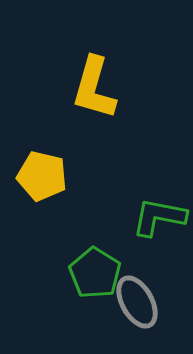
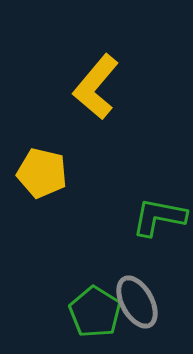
yellow L-shape: moved 2 px right, 1 px up; rotated 24 degrees clockwise
yellow pentagon: moved 3 px up
green pentagon: moved 39 px down
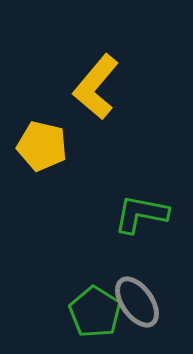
yellow pentagon: moved 27 px up
green L-shape: moved 18 px left, 3 px up
gray ellipse: rotated 6 degrees counterclockwise
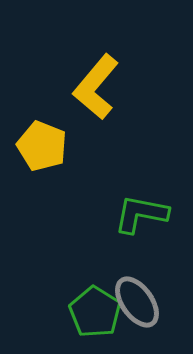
yellow pentagon: rotated 9 degrees clockwise
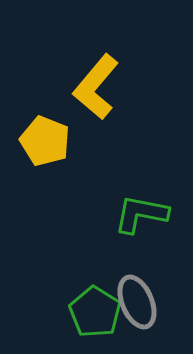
yellow pentagon: moved 3 px right, 5 px up
gray ellipse: rotated 12 degrees clockwise
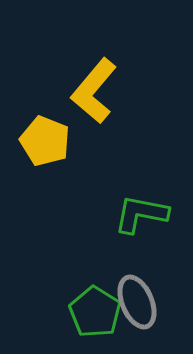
yellow L-shape: moved 2 px left, 4 px down
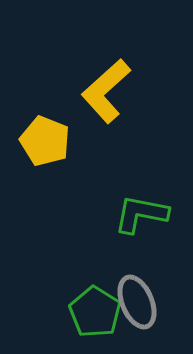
yellow L-shape: moved 12 px right; rotated 8 degrees clockwise
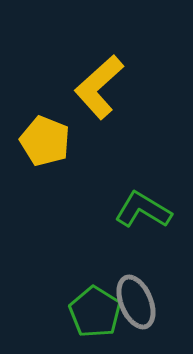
yellow L-shape: moved 7 px left, 4 px up
green L-shape: moved 2 px right, 4 px up; rotated 20 degrees clockwise
gray ellipse: moved 1 px left
